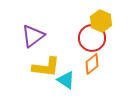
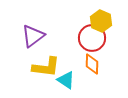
orange diamond: rotated 50 degrees counterclockwise
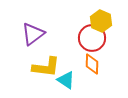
purple triangle: moved 2 px up
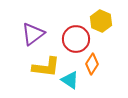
red circle: moved 16 px left, 1 px down
orange diamond: rotated 30 degrees clockwise
cyan triangle: moved 4 px right
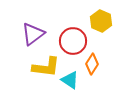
red circle: moved 3 px left, 2 px down
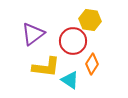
yellow hexagon: moved 11 px left, 1 px up; rotated 15 degrees counterclockwise
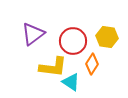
yellow hexagon: moved 17 px right, 17 px down
yellow L-shape: moved 7 px right
cyan triangle: moved 1 px right, 2 px down
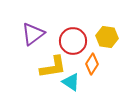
yellow L-shape: rotated 16 degrees counterclockwise
